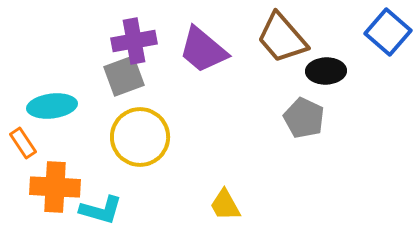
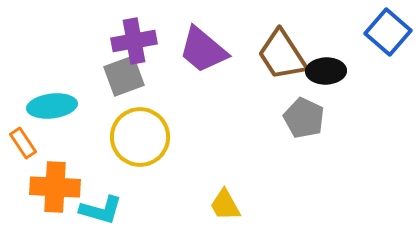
brown trapezoid: moved 17 px down; rotated 8 degrees clockwise
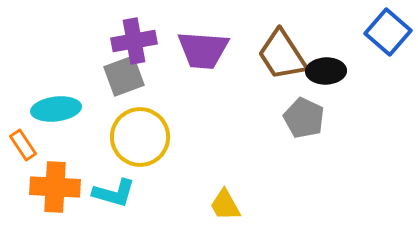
purple trapezoid: rotated 36 degrees counterclockwise
cyan ellipse: moved 4 px right, 3 px down
orange rectangle: moved 2 px down
cyan L-shape: moved 13 px right, 17 px up
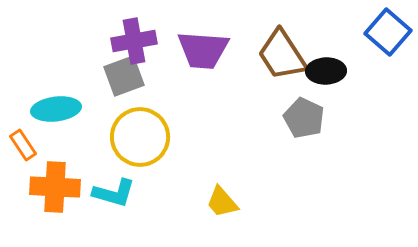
yellow trapezoid: moved 3 px left, 3 px up; rotated 12 degrees counterclockwise
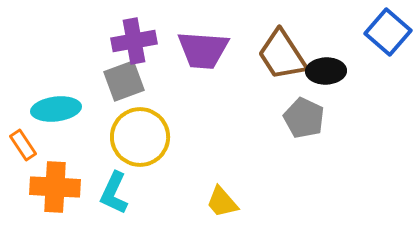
gray square: moved 5 px down
cyan L-shape: rotated 99 degrees clockwise
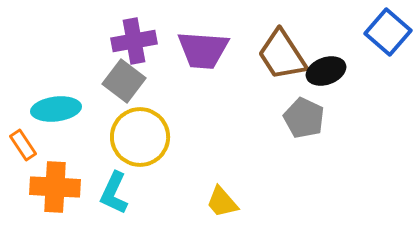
black ellipse: rotated 18 degrees counterclockwise
gray square: rotated 33 degrees counterclockwise
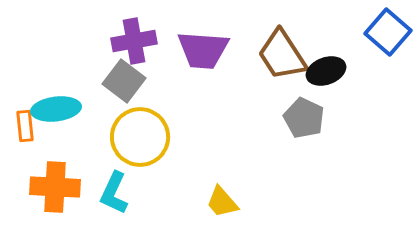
orange rectangle: moved 2 px right, 19 px up; rotated 28 degrees clockwise
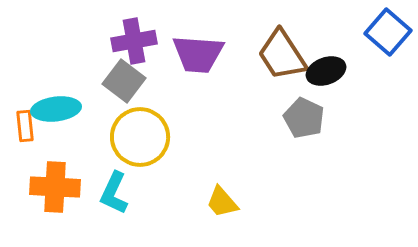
purple trapezoid: moved 5 px left, 4 px down
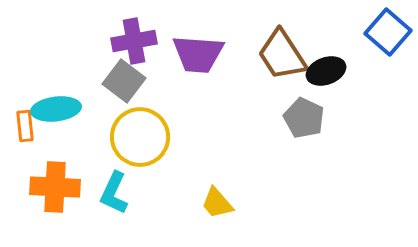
yellow trapezoid: moved 5 px left, 1 px down
